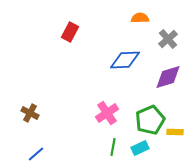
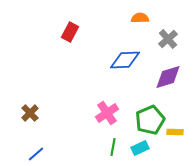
brown cross: rotated 18 degrees clockwise
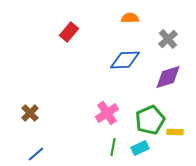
orange semicircle: moved 10 px left
red rectangle: moved 1 px left; rotated 12 degrees clockwise
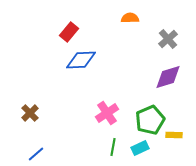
blue diamond: moved 44 px left
yellow rectangle: moved 1 px left, 3 px down
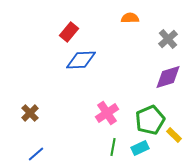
yellow rectangle: rotated 42 degrees clockwise
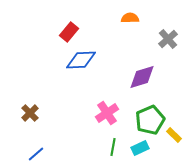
purple diamond: moved 26 px left
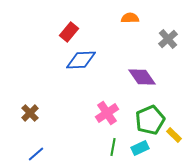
purple diamond: rotated 72 degrees clockwise
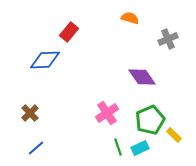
orange semicircle: rotated 18 degrees clockwise
gray cross: rotated 18 degrees clockwise
blue diamond: moved 36 px left
green line: moved 5 px right; rotated 30 degrees counterclockwise
blue line: moved 6 px up
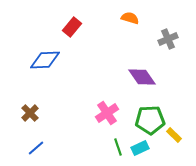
red rectangle: moved 3 px right, 5 px up
green pentagon: rotated 20 degrees clockwise
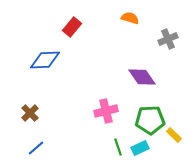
pink cross: moved 1 px left, 2 px up; rotated 20 degrees clockwise
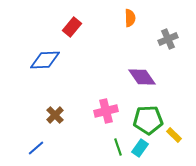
orange semicircle: rotated 72 degrees clockwise
brown cross: moved 25 px right, 2 px down
green pentagon: moved 2 px left
cyan rectangle: rotated 30 degrees counterclockwise
